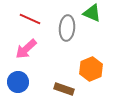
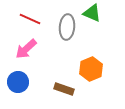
gray ellipse: moved 1 px up
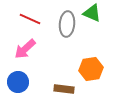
gray ellipse: moved 3 px up
pink arrow: moved 1 px left
orange hexagon: rotated 15 degrees clockwise
brown rectangle: rotated 12 degrees counterclockwise
